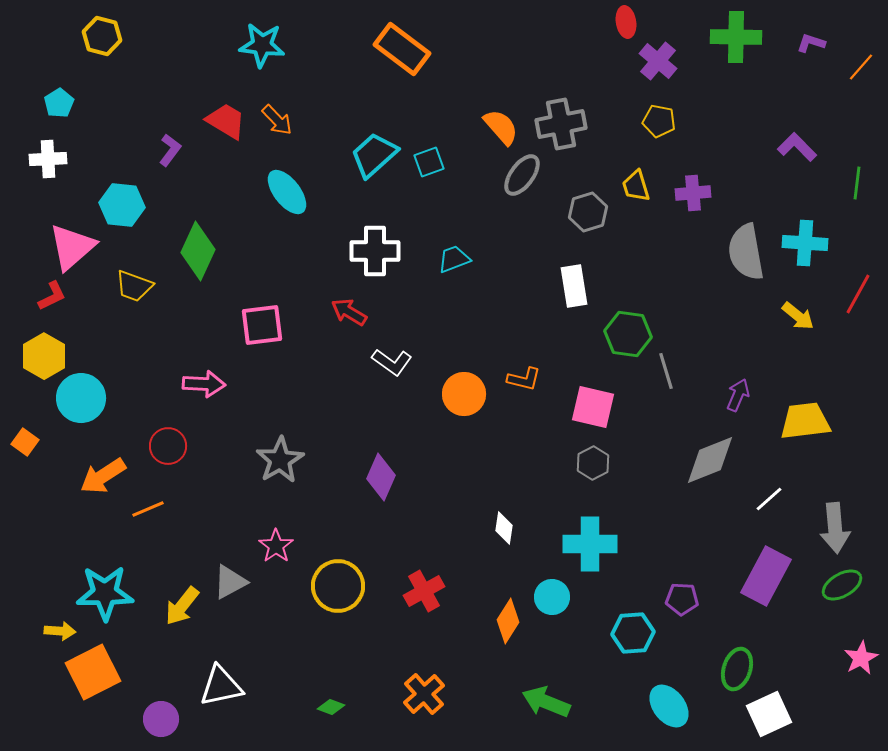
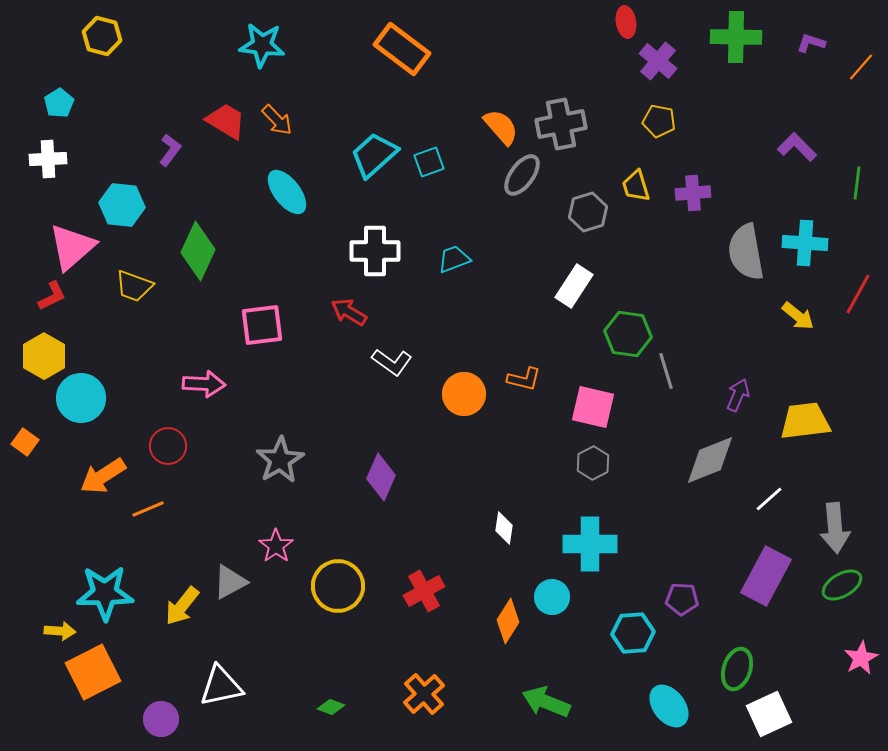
white rectangle at (574, 286): rotated 42 degrees clockwise
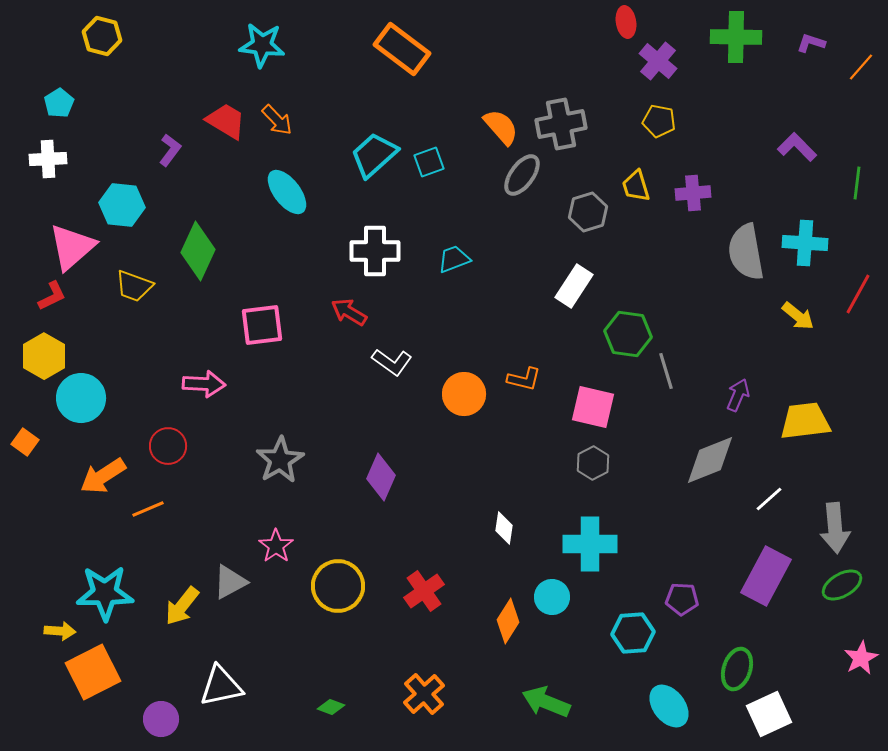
red cross at (424, 591): rotated 6 degrees counterclockwise
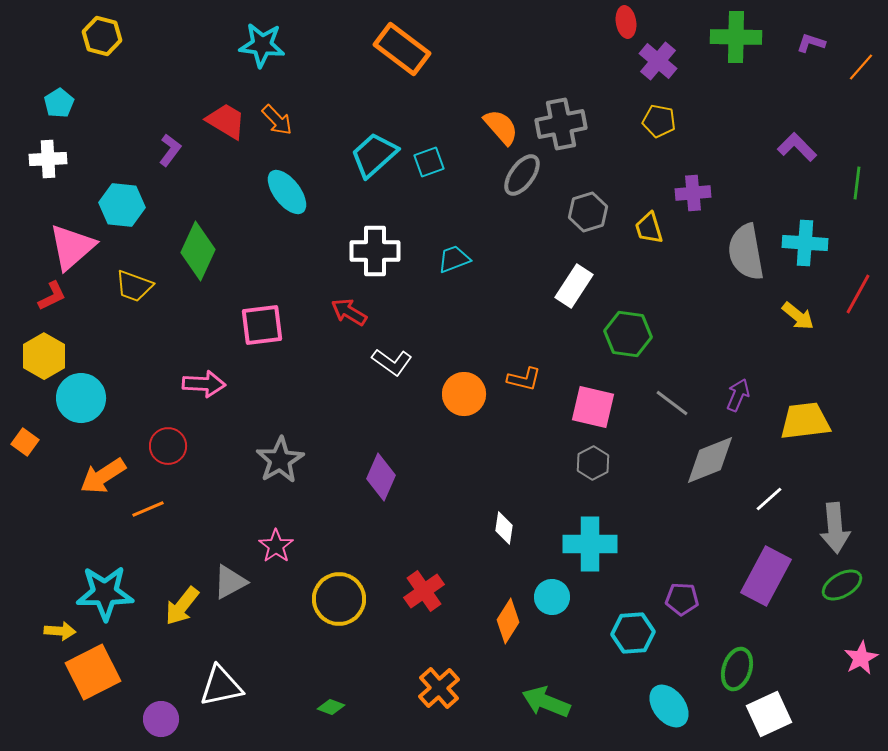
yellow trapezoid at (636, 186): moved 13 px right, 42 px down
gray line at (666, 371): moved 6 px right, 32 px down; rotated 36 degrees counterclockwise
yellow circle at (338, 586): moved 1 px right, 13 px down
orange cross at (424, 694): moved 15 px right, 6 px up
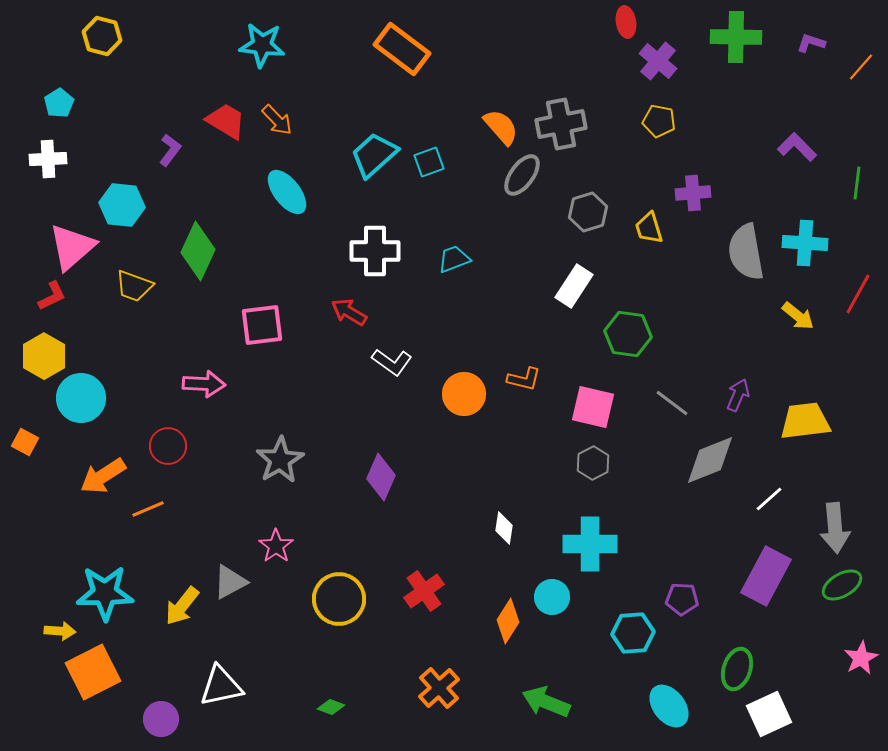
orange square at (25, 442): rotated 8 degrees counterclockwise
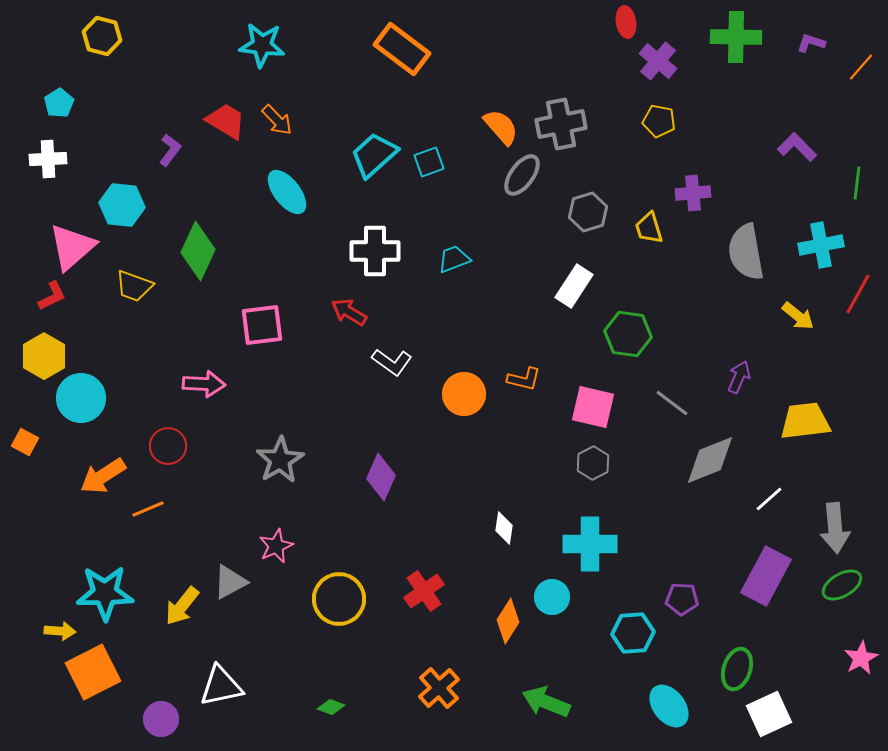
cyan cross at (805, 243): moved 16 px right, 2 px down; rotated 15 degrees counterclockwise
purple arrow at (738, 395): moved 1 px right, 18 px up
pink star at (276, 546): rotated 12 degrees clockwise
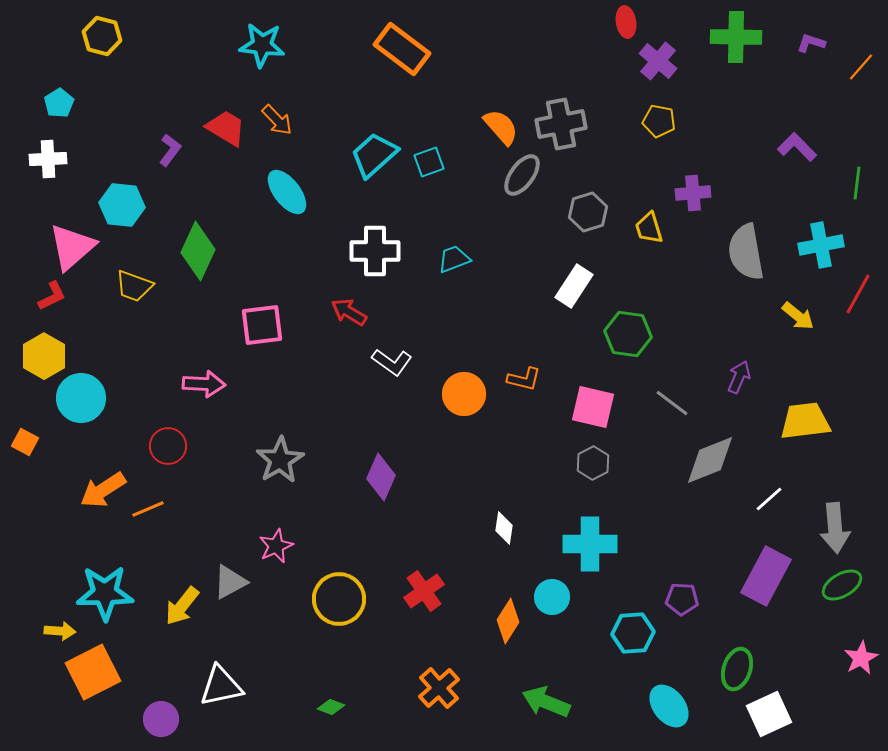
red trapezoid at (226, 121): moved 7 px down
orange arrow at (103, 476): moved 14 px down
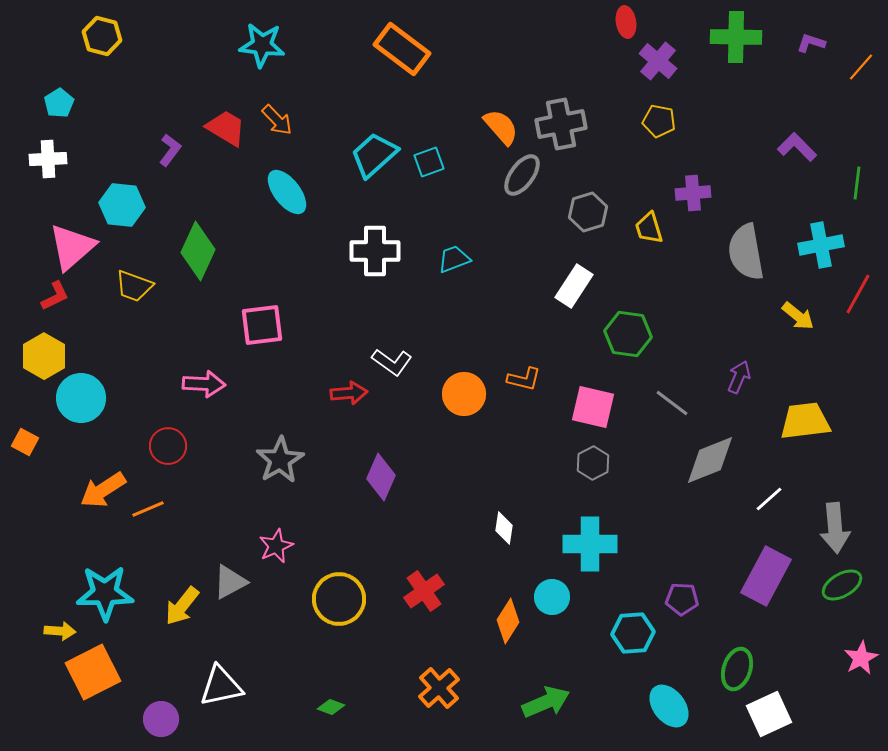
red L-shape at (52, 296): moved 3 px right
red arrow at (349, 312): moved 81 px down; rotated 144 degrees clockwise
green arrow at (546, 702): rotated 135 degrees clockwise
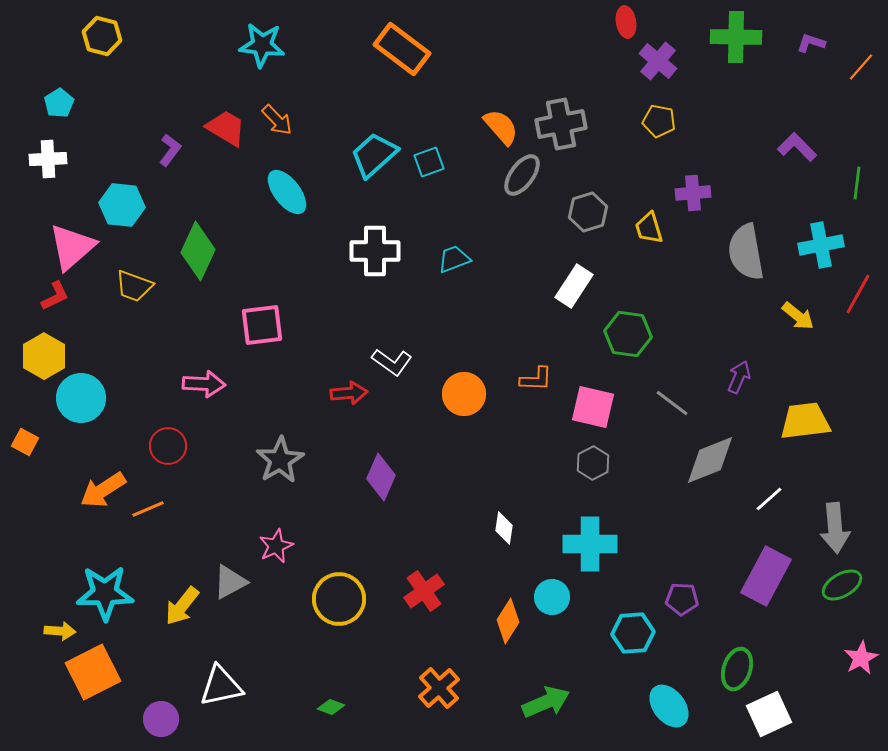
orange L-shape at (524, 379): moved 12 px right; rotated 12 degrees counterclockwise
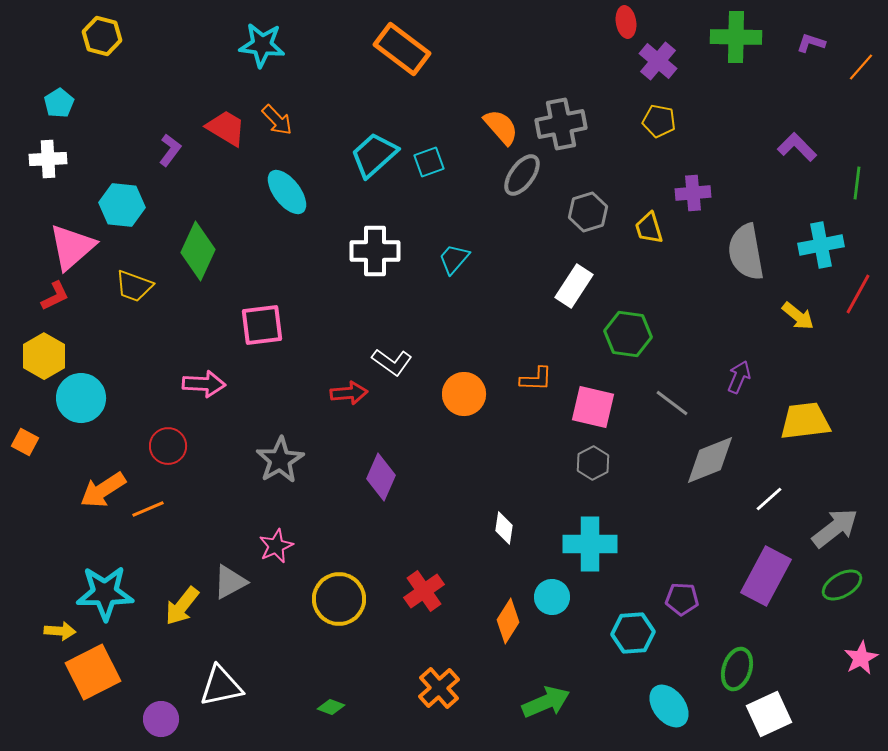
cyan trapezoid at (454, 259): rotated 28 degrees counterclockwise
gray arrow at (835, 528): rotated 123 degrees counterclockwise
